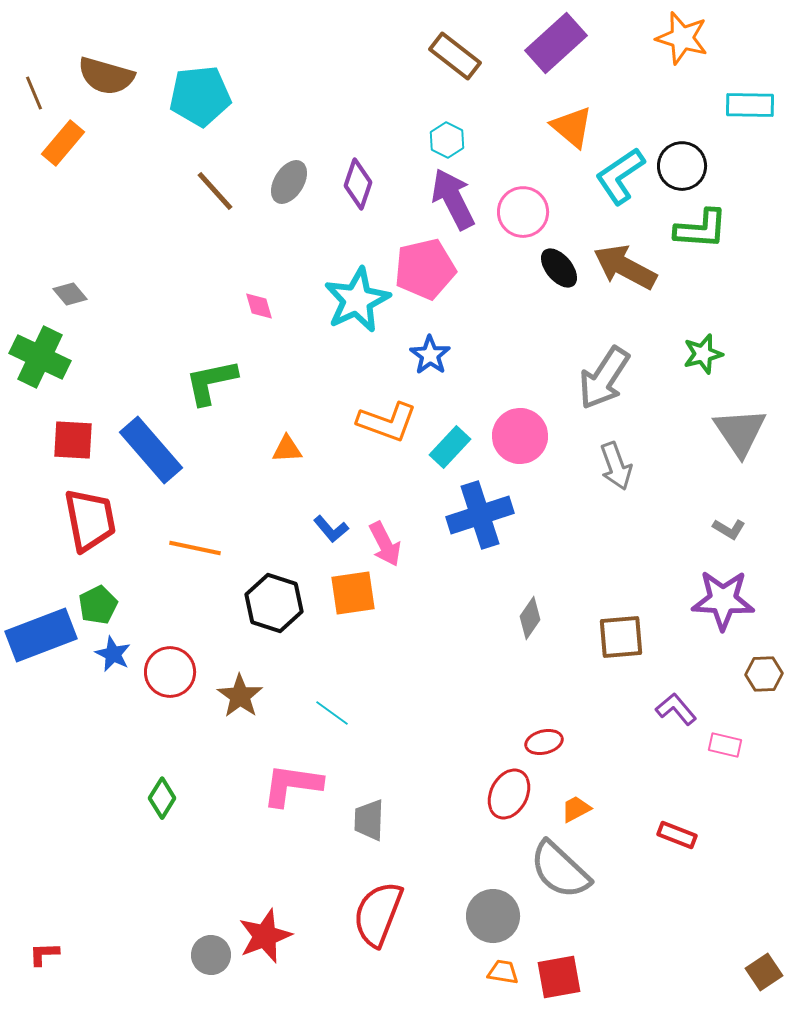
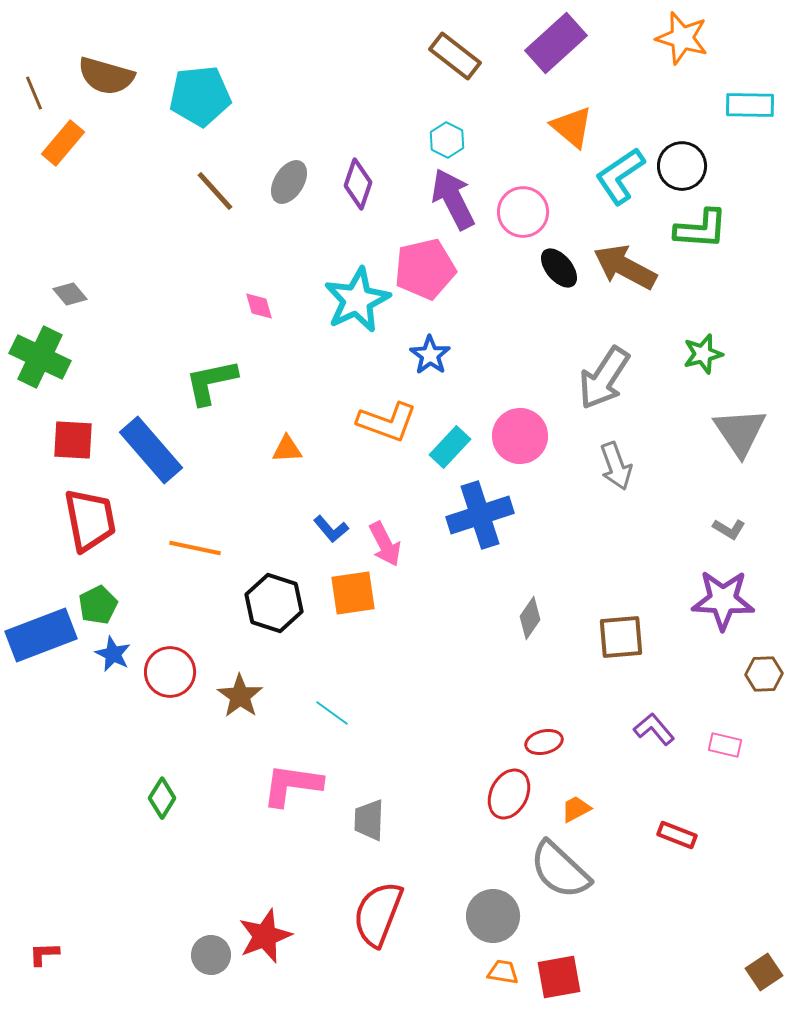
purple L-shape at (676, 709): moved 22 px left, 20 px down
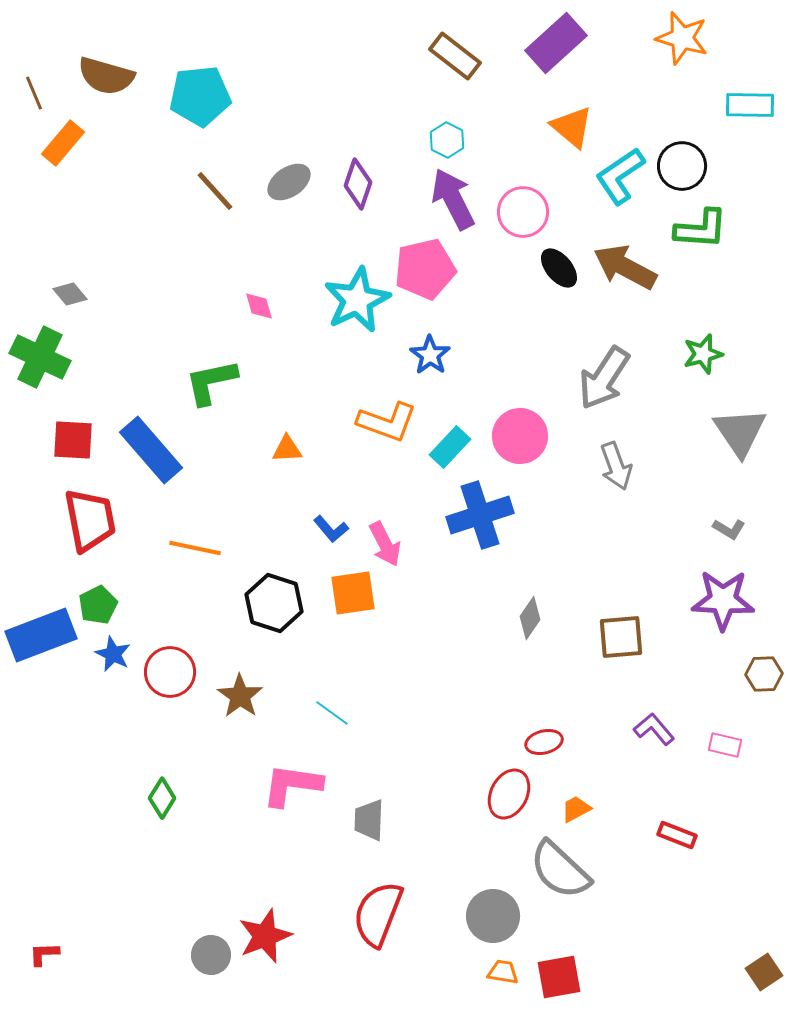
gray ellipse at (289, 182): rotated 24 degrees clockwise
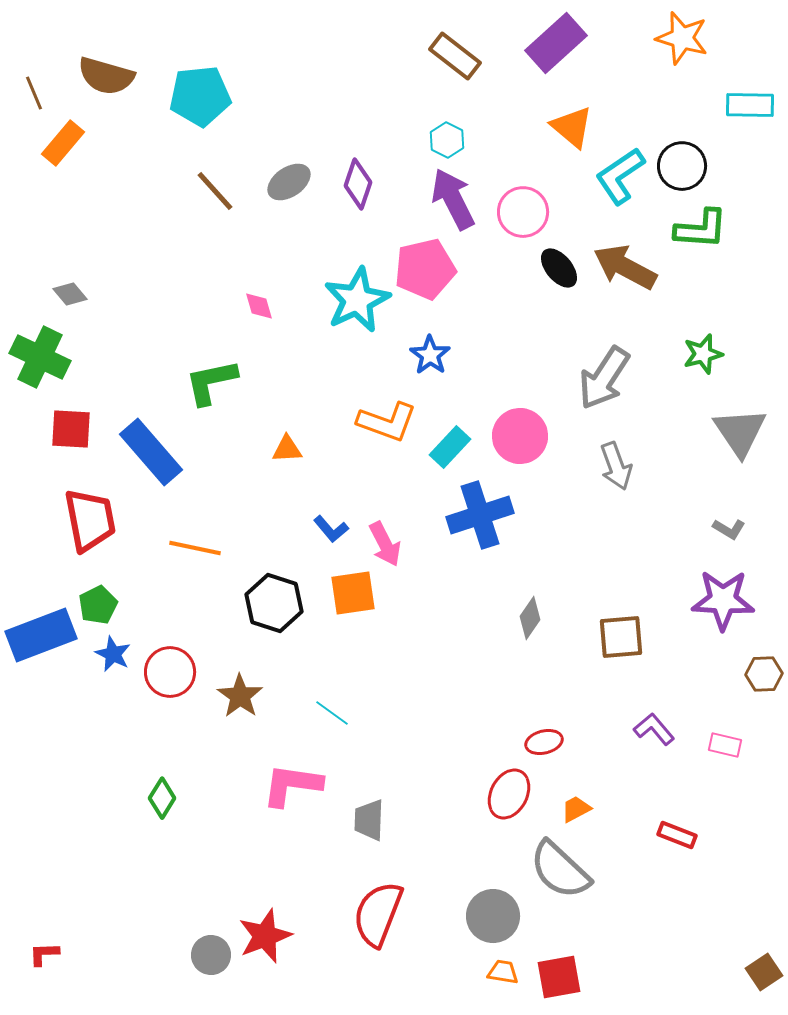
red square at (73, 440): moved 2 px left, 11 px up
blue rectangle at (151, 450): moved 2 px down
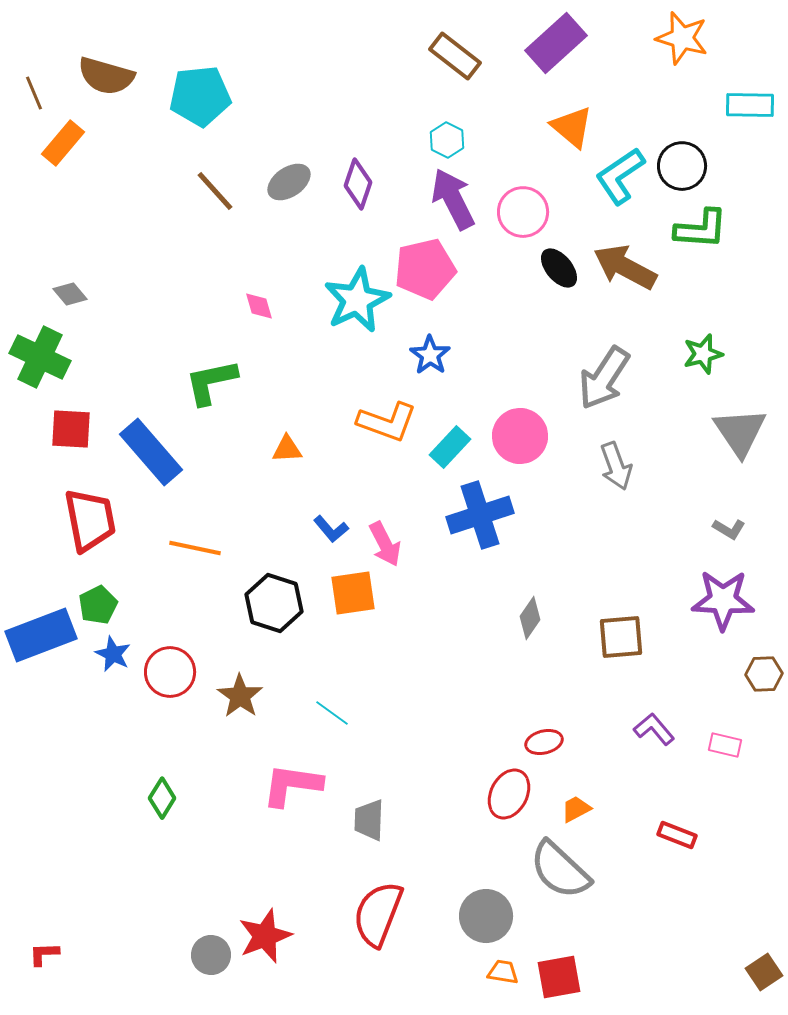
gray circle at (493, 916): moved 7 px left
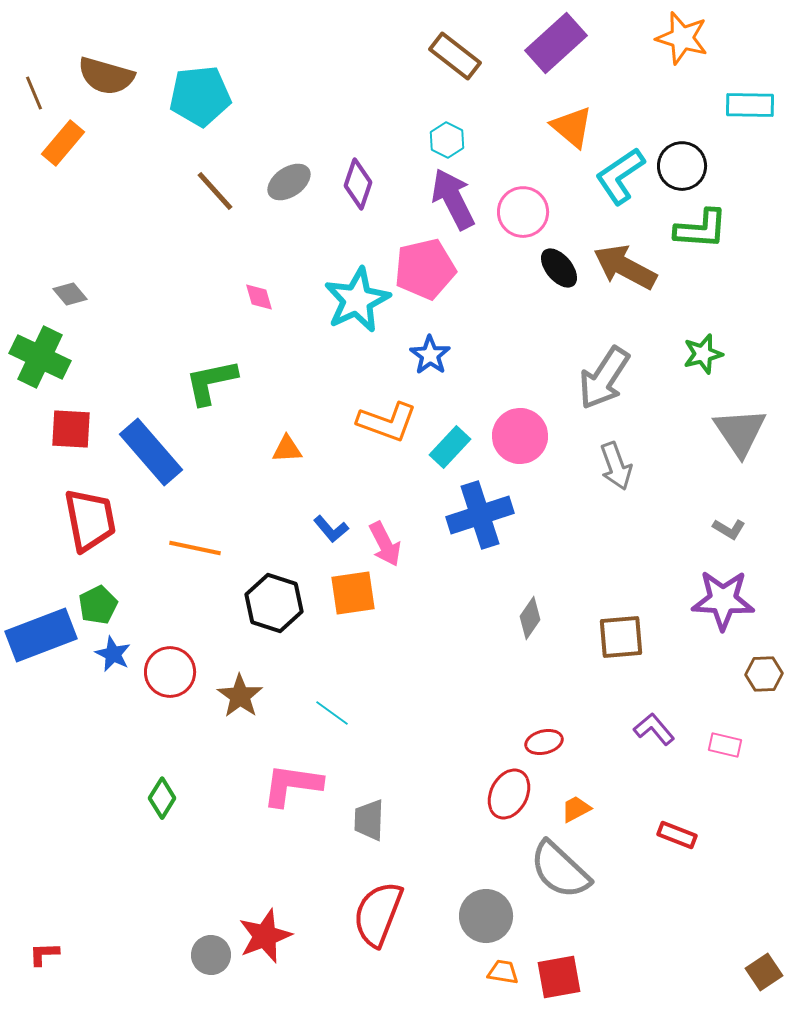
pink diamond at (259, 306): moved 9 px up
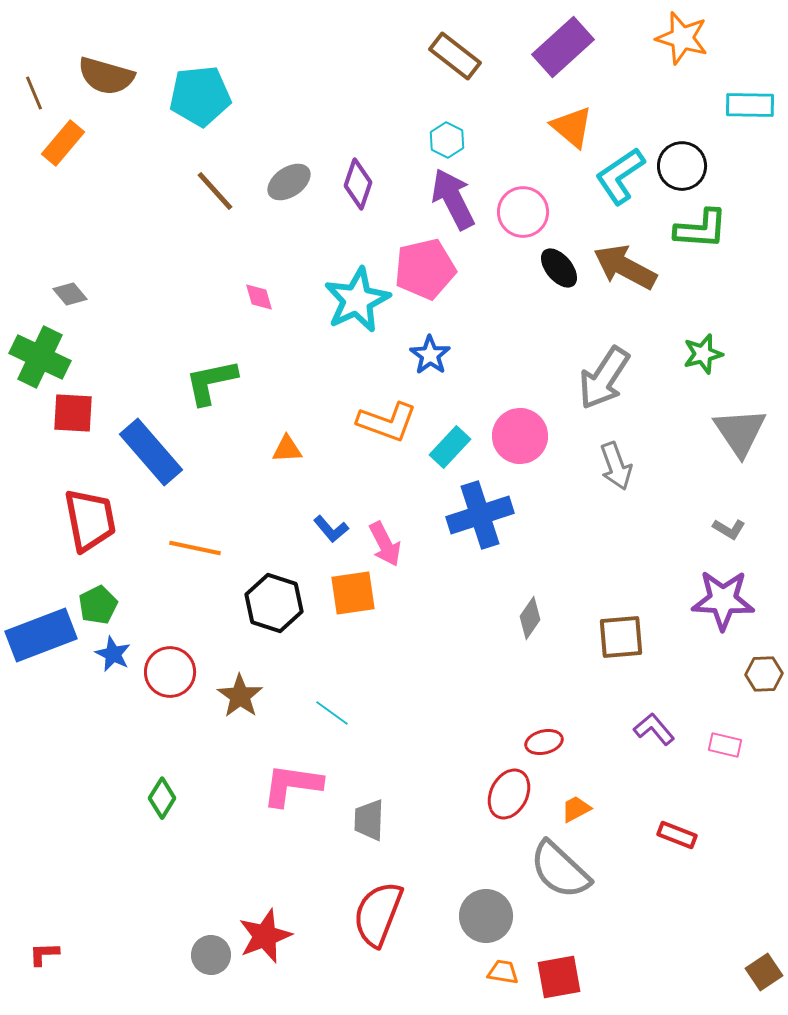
purple rectangle at (556, 43): moved 7 px right, 4 px down
red square at (71, 429): moved 2 px right, 16 px up
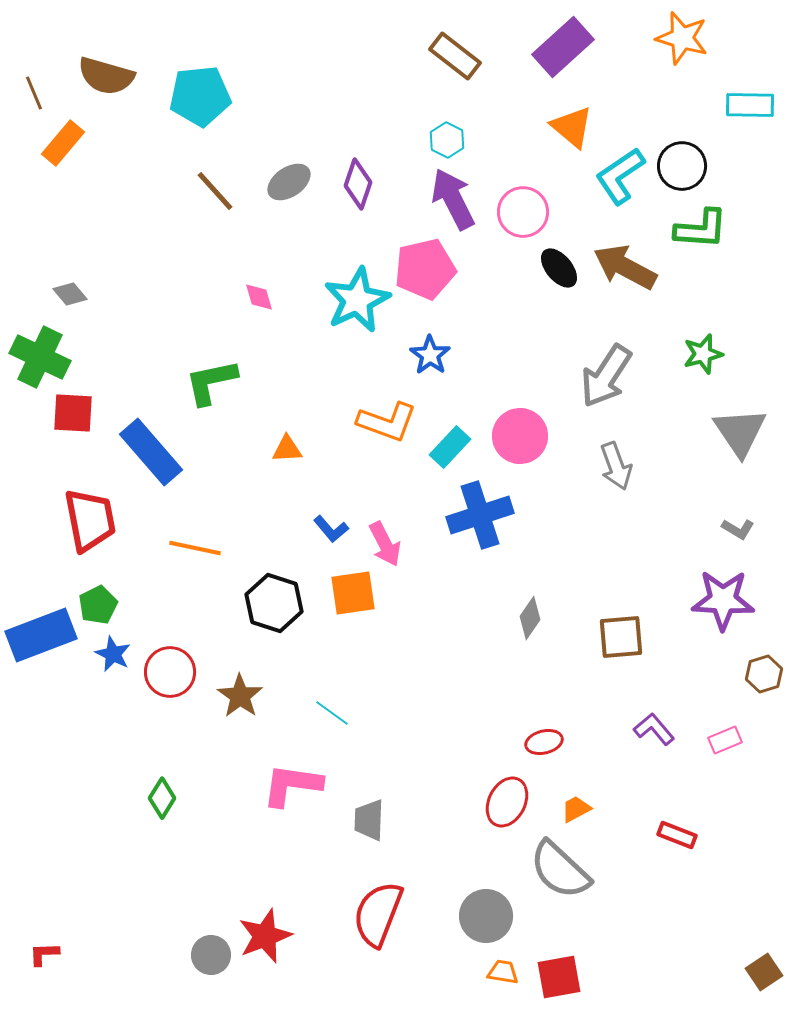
gray arrow at (604, 378): moved 2 px right, 2 px up
gray L-shape at (729, 529): moved 9 px right
brown hexagon at (764, 674): rotated 15 degrees counterclockwise
pink rectangle at (725, 745): moved 5 px up; rotated 36 degrees counterclockwise
red ellipse at (509, 794): moved 2 px left, 8 px down
